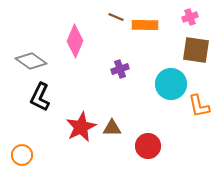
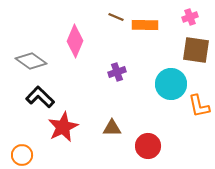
purple cross: moved 3 px left, 3 px down
black L-shape: rotated 108 degrees clockwise
red star: moved 18 px left
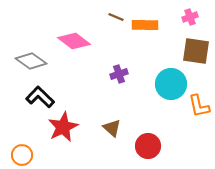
pink diamond: moved 1 px left; rotated 76 degrees counterclockwise
brown square: moved 1 px down
purple cross: moved 2 px right, 2 px down
brown triangle: rotated 42 degrees clockwise
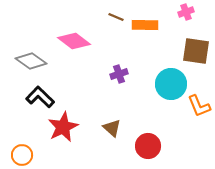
pink cross: moved 4 px left, 5 px up
orange L-shape: rotated 10 degrees counterclockwise
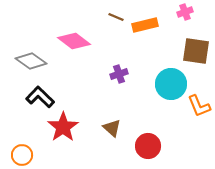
pink cross: moved 1 px left
orange rectangle: rotated 15 degrees counterclockwise
red star: rotated 8 degrees counterclockwise
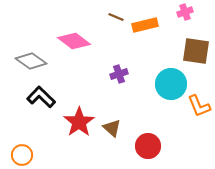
black L-shape: moved 1 px right
red star: moved 16 px right, 5 px up
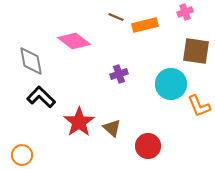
gray diamond: rotated 44 degrees clockwise
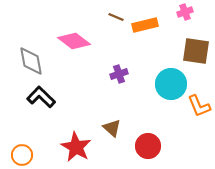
red star: moved 3 px left, 25 px down; rotated 8 degrees counterclockwise
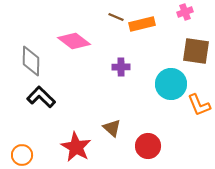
orange rectangle: moved 3 px left, 1 px up
gray diamond: rotated 12 degrees clockwise
purple cross: moved 2 px right, 7 px up; rotated 18 degrees clockwise
orange L-shape: moved 1 px up
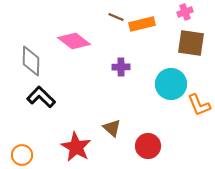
brown square: moved 5 px left, 8 px up
